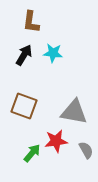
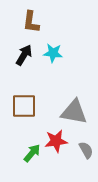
brown square: rotated 20 degrees counterclockwise
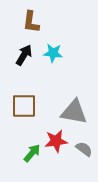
gray semicircle: moved 2 px left, 1 px up; rotated 24 degrees counterclockwise
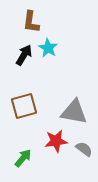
cyan star: moved 5 px left, 5 px up; rotated 24 degrees clockwise
brown square: rotated 16 degrees counterclockwise
green arrow: moved 9 px left, 5 px down
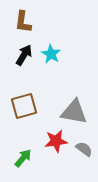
brown L-shape: moved 8 px left
cyan star: moved 3 px right, 6 px down
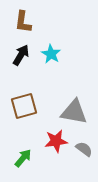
black arrow: moved 3 px left
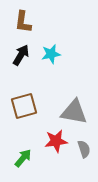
cyan star: rotated 30 degrees clockwise
gray semicircle: rotated 36 degrees clockwise
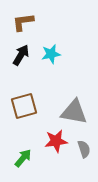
brown L-shape: rotated 75 degrees clockwise
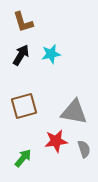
brown L-shape: rotated 100 degrees counterclockwise
